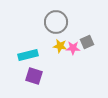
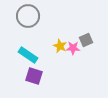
gray circle: moved 28 px left, 6 px up
gray square: moved 1 px left, 2 px up
yellow star: rotated 16 degrees clockwise
cyan rectangle: rotated 48 degrees clockwise
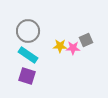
gray circle: moved 15 px down
yellow star: rotated 24 degrees counterclockwise
purple square: moved 7 px left
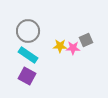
purple square: rotated 12 degrees clockwise
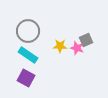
pink star: moved 4 px right; rotated 16 degrees clockwise
purple square: moved 1 px left, 2 px down
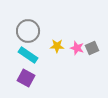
gray square: moved 6 px right, 8 px down
yellow star: moved 3 px left
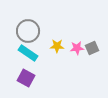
pink star: rotated 24 degrees counterclockwise
cyan rectangle: moved 2 px up
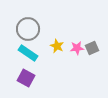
gray circle: moved 2 px up
yellow star: rotated 24 degrees clockwise
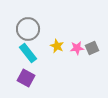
cyan rectangle: rotated 18 degrees clockwise
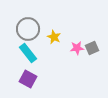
yellow star: moved 3 px left, 9 px up
purple square: moved 2 px right, 1 px down
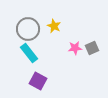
yellow star: moved 11 px up
pink star: moved 2 px left
cyan rectangle: moved 1 px right
purple square: moved 10 px right, 2 px down
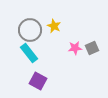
gray circle: moved 2 px right, 1 px down
